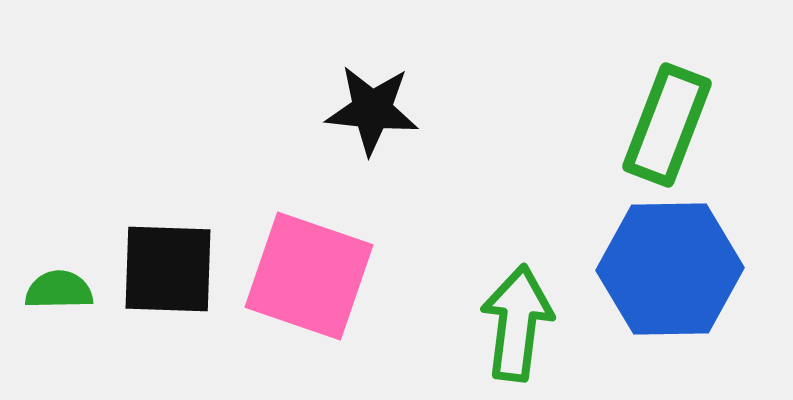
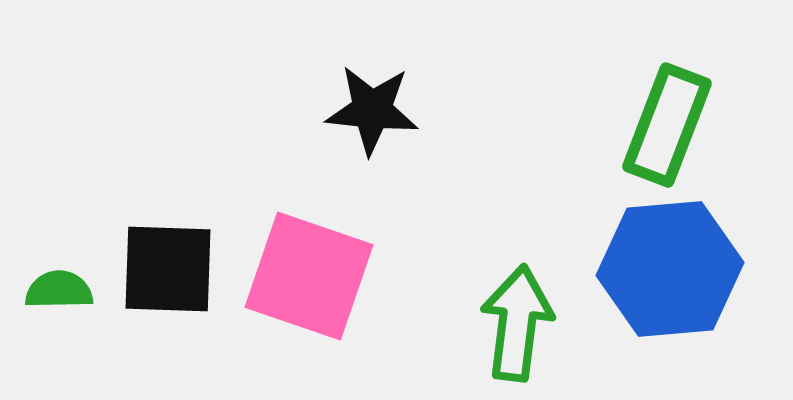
blue hexagon: rotated 4 degrees counterclockwise
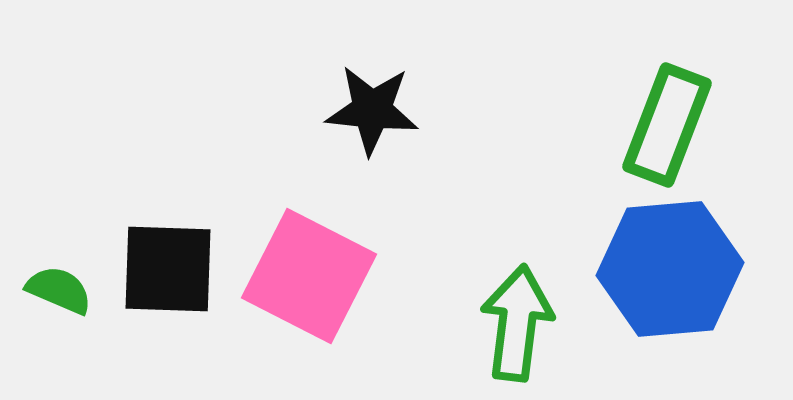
pink square: rotated 8 degrees clockwise
green semicircle: rotated 24 degrees clockwise
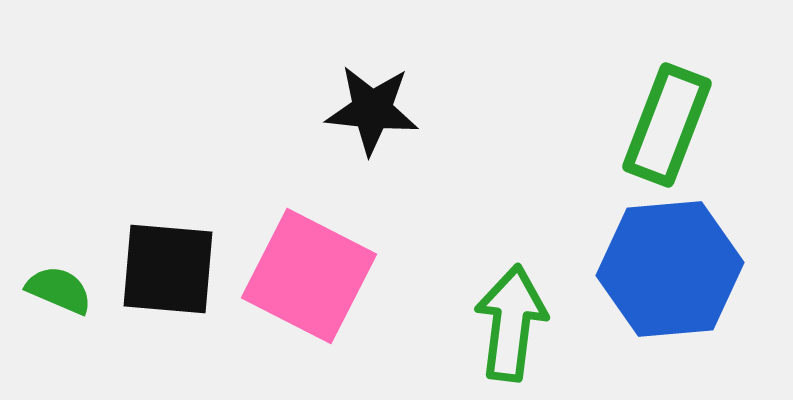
black square: rotated 3 degrees clockwise
green arrow: moved 6 px left
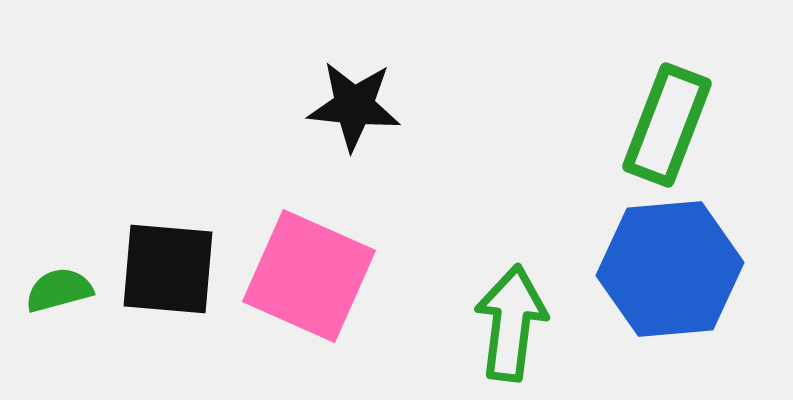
black star: moved 18 px left, 4 px up
pink square: rotated 3 degrees counterclockwise
green semicircle: rotated 38 degrees counterclockwise
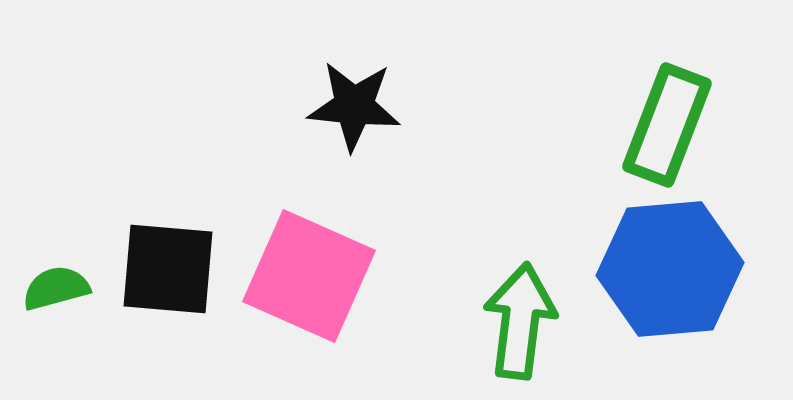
green semicircle: moved 3 px left, 2 px up
green arrow: moved 9 px right, 2 px up
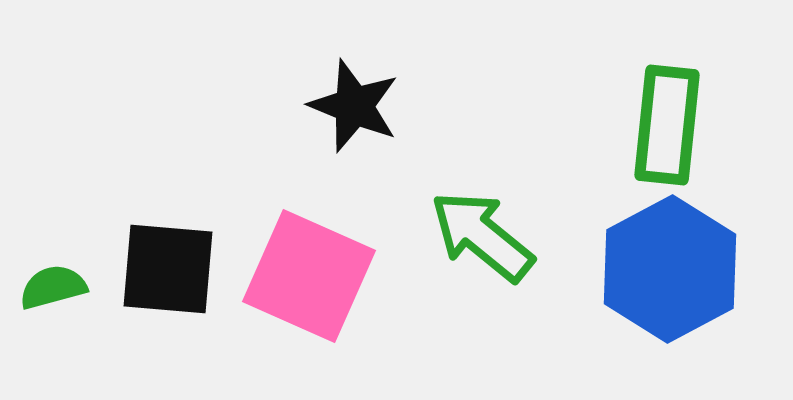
black star: rotated 16 degrees clockwise
green rectangle: rotated 15 degrees counterclockwise
blue hexagon: rotated 23 degrees counterclockwise
green semicircle: moved 3 px left, 1 px up
green arrow: moved 38 px left, 85 px up; rotated 58 degrees counterclockwise
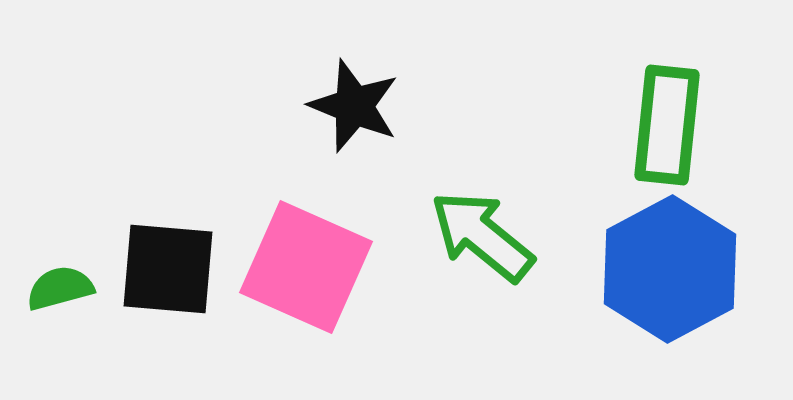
pink square: moved 3 px left, 9 px up
green semicircle: moved 7 px right, 1 px down
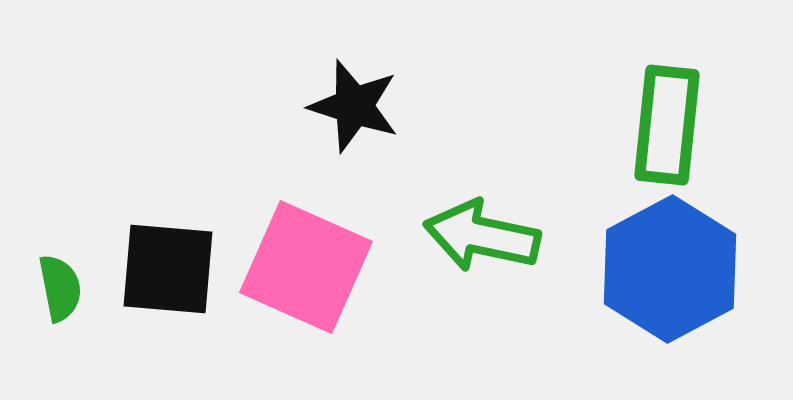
black star: rotated 4 degrees counterclockwise
green arrow: rotated 27 degrees counterclockwise
green semicircle: rotated 94 degrees clockwise
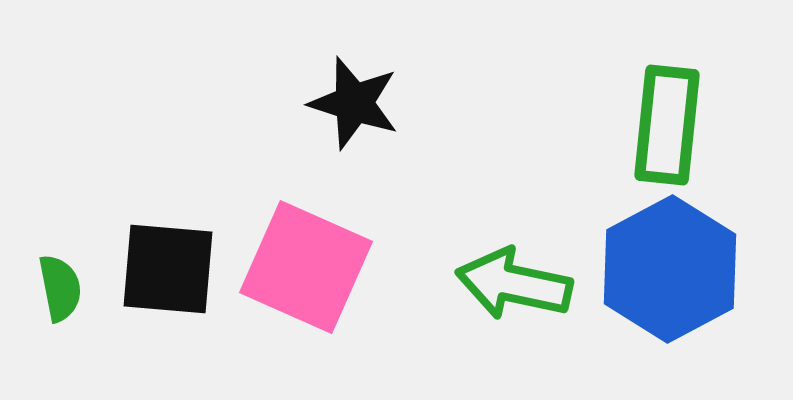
black star: moved 3 px up
green arrow: moved 32 px right, 48 px down
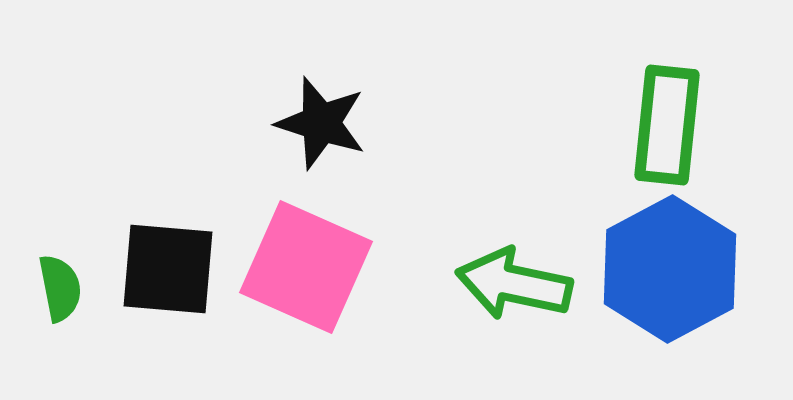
black star: moved 33 px left, 20 px down
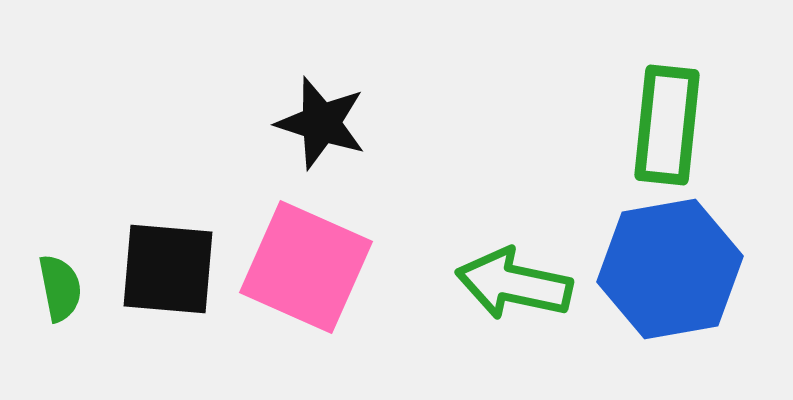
blue hexagon: rotated 18 degrees clockwise
